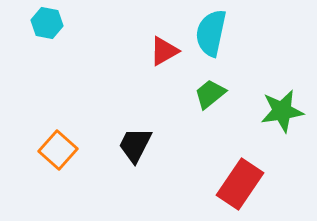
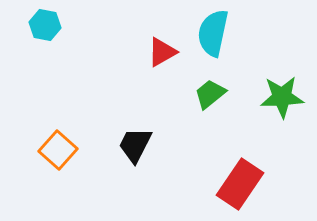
cyan hexagon: moved 2 px left, 2 px down
cyan semicircle: moved 2 px right
red triangle: moved 2 px left, 1 px down
green star: moved 14 px up; rotated 6 degrees clockwise
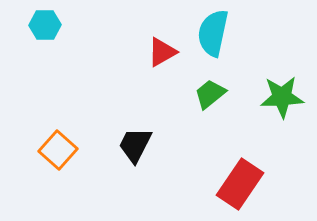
cyan hexagon: rotated 12 degrees counterclockwise
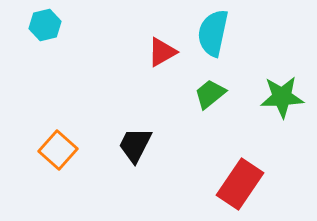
cyan hexagon: rotated 12 degrees counterclockwise
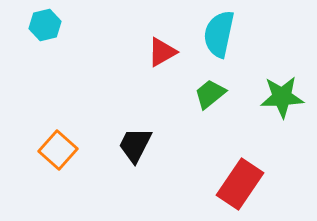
cyan semicircle: moved 6 px right, 1 px down
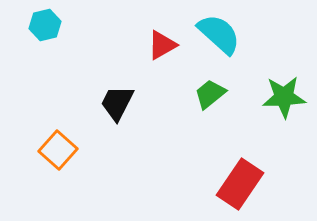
cyan semicircle: rotated 120 degrees clockwise
red triangle: moved 7 px up
green star: moved 2 px right
black trapezoid: moved 18 px left, 42 px up
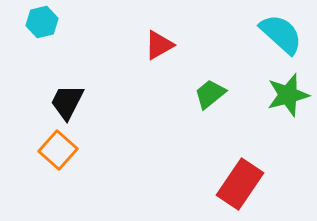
cyan hexagon: moved 3 px left, 3 px up
cyan semicircle: moved 62 px right
red triangle: moved 3 px left
green star: moved 4 px right, 2 px up; rotated 12 degrees counterclockwise
black trapezoid: moved 50 px left, 1 px up
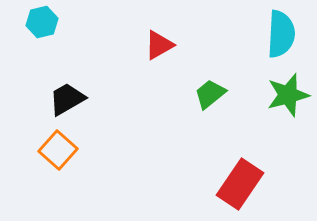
cyan semicircle: rotated 51 degrees clockwise
black trapezoid: moved 3 px up; rotated 33 degrees clockwise
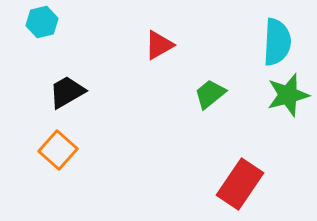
cyan semicircle: moved 4 px left, 8 px down
black trapezoid: moved 7 px up
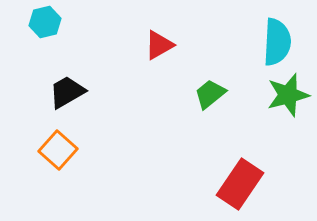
cyan hexagon: moved 3 px right
